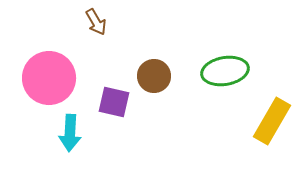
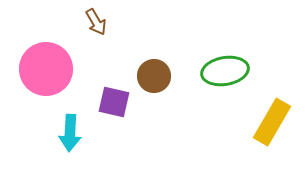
pink circle: moved 3 px left, 9 px up
yellow rectangle: moved 1 px down
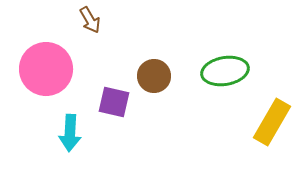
brown arrow: moved 6 px left, 2 px up
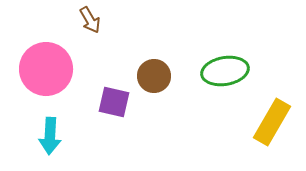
cyan arrow: moved 20 px left, 3 px down
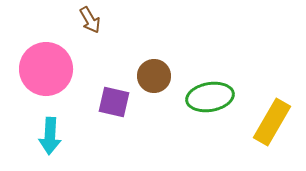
green ellipse: moved 15 px left, 26 px down
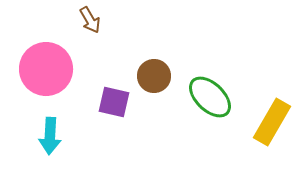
green ellipse: rotated 54 degrees clockwise
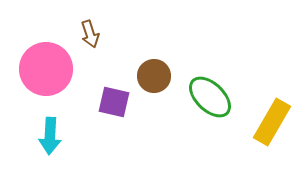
brown arrow: moved 14 px down; rotated 12 degrees clockwise
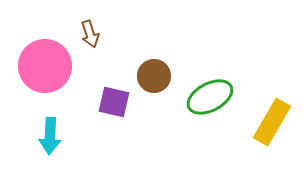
pink circle: moved 1 px left, 3 px up
green ellipse: rotated 72 degrees counterclockwise
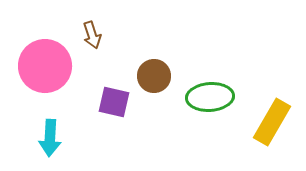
brown arrow: moved 2 px right, 1 px down
green ellipse: rotated 24 degrees clockwise
cyan arrow: moved 2 px down
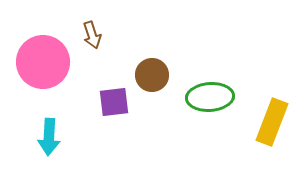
pink circle: moved 2 px left, 4 px up
brown circle: moved 2 px left, 1 px up
purple square: rotated 20 degrees counterclockwise
yellow rectangle: rotated 9 degrees counterclockwise
cyan arrow: moved 1 px left, 1 px up
